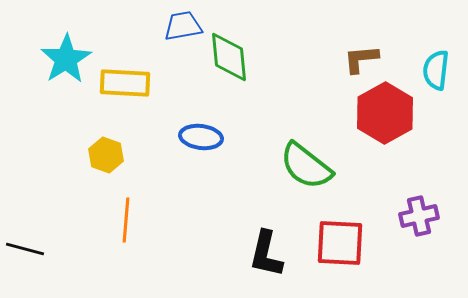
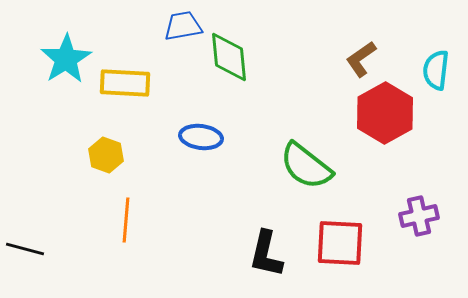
brown L-shape: rotated 30 degrees counterclockwise
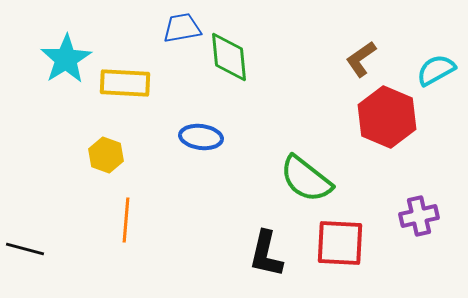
blue trapezoid: moved 1 px left, 2 px down
cyan semicircle: rotated 54 degrees clockwise
red hexagon: moved 2 px right, 4 px down; rotated 8 degrees counterclockwise
green semicircle: moved 13 px down
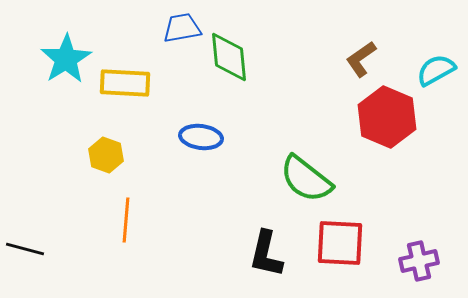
purple cross: moved 45 px down
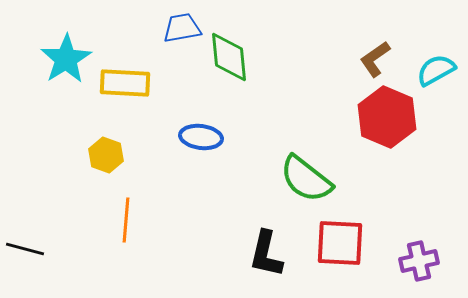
brown L-shape: moved 14 px right
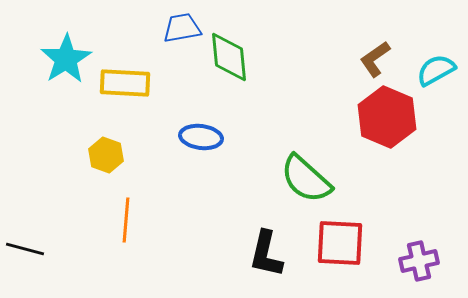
green semicircle: rotated 4 degrees clockwise
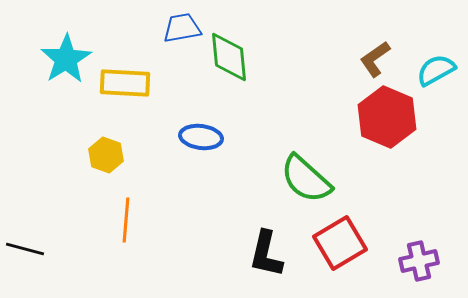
red square: rotated 34 degrees counterclockwise
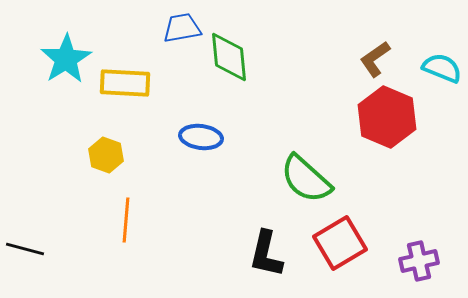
cyan semicircle: moved 6 px right, 2 px up; rotated 51 degrees clockwise
